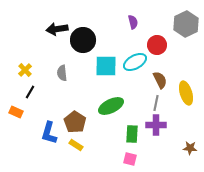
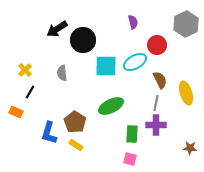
black arrow: rotated 25 degrees counterclockwise
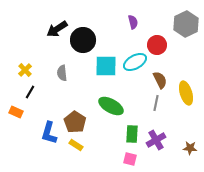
green ellipse: rotated 55 degrees clockwise
purple cross: moved 15 px down; rotated 30 degrees counterclockwise
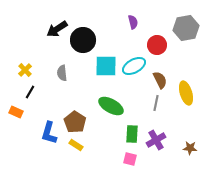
gray hexagon: moved 4 px down; rotated 15 degrees clockwise
cyan ellipse: moved 1 px left, 4 px down
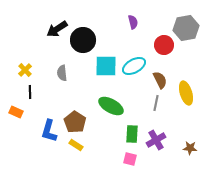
red circle: moved 7 px right
black line: rotated 32 degrees counterclockwise
blue L-shape: moved 2 px up
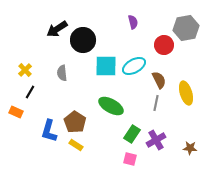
brown semicircle: moved 1 px left
black line: rotated 32 degrees clockwise
green rectangle: rotated 30 degrees clockwise
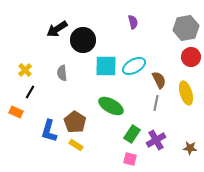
red circle: moved 27 px right, 12 px down
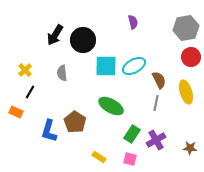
black arrow: moved 2 px left, 6 px down; rotated 25 degrees counterclockwise
yellow ellipse: moved 1 px up
yellow rectangle: moved 23 px right, 12 px down
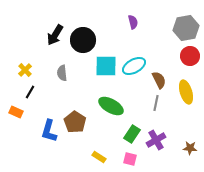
red circle: moved 1 px left, 1 px up
